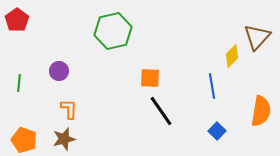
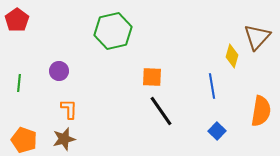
yellow diamond: rotated 30 degrees counterclockwise
orange square: moved 2 px right, 1 px up
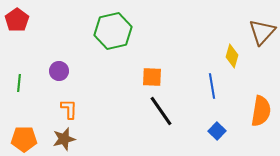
brown triangle: moved 5 px right, 5 px up
orange pentagon: moved 1 px up; rotated 20 degrees counterclockwise
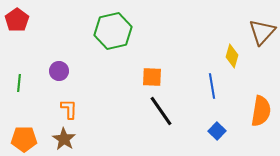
brown star: rotated 25 degrees counterclockwise
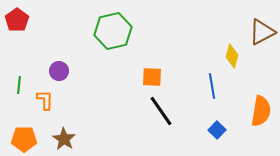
brown triangle: rotated 20 degrees clockwise
green line: moved 2 px down
orange L-shape: moved 24 px left, 9 px up
blue square: moved 1 px up
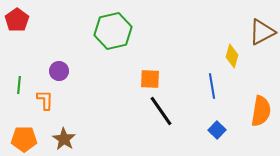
orange square: moved 2 px left, 2 px down
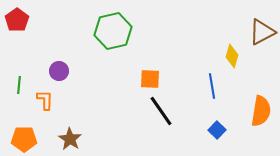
brown star: moved 6 px right
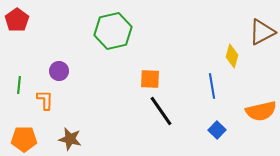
orange semicircle: rotated 68 degrees clockwise
brown star: rotated 20 degrees counterclockwise
